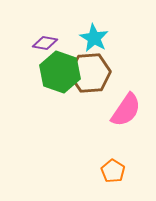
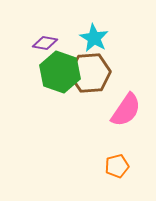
orange pentagon: moved 4 px right, 5 px up; rotated 25 degrees clockwise
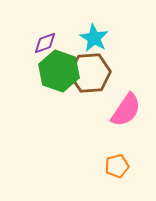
purple diamond: rotated 30 degrees counterclockwise
green hexagon: moved 1 px left, 1 px up
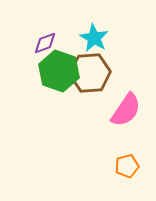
orange pentagon: moved 10 px right
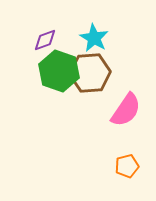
purple diamond: moved 3 px up
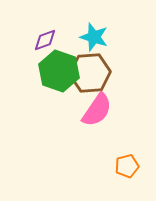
cyan star: moved 1 px up; rotated 12 degrees counterclockwise
pink semicircle: moved 29 px left
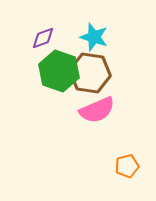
purple diamond: moved 2 px left, 2 px up
brown hexagon: rotated 12 degrees clockwise
pink semicircle: rotated 33 degrees clockwise
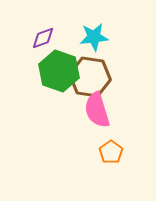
cyan star: rotated 24 degrees counterclockwise
brown hexagon: moved 4 px down
pink semicircle: rotated 96 degrees clockwise
orange pentagon: moved 16 px left, 14 px up; rotated 20 degrees counterclockwise
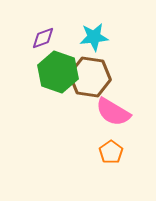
green hexagon: moved 1 px left, 1 px down
pink semicircle: moved 16 px right, 2 px down; rotated 42 degrees counterclockwise
